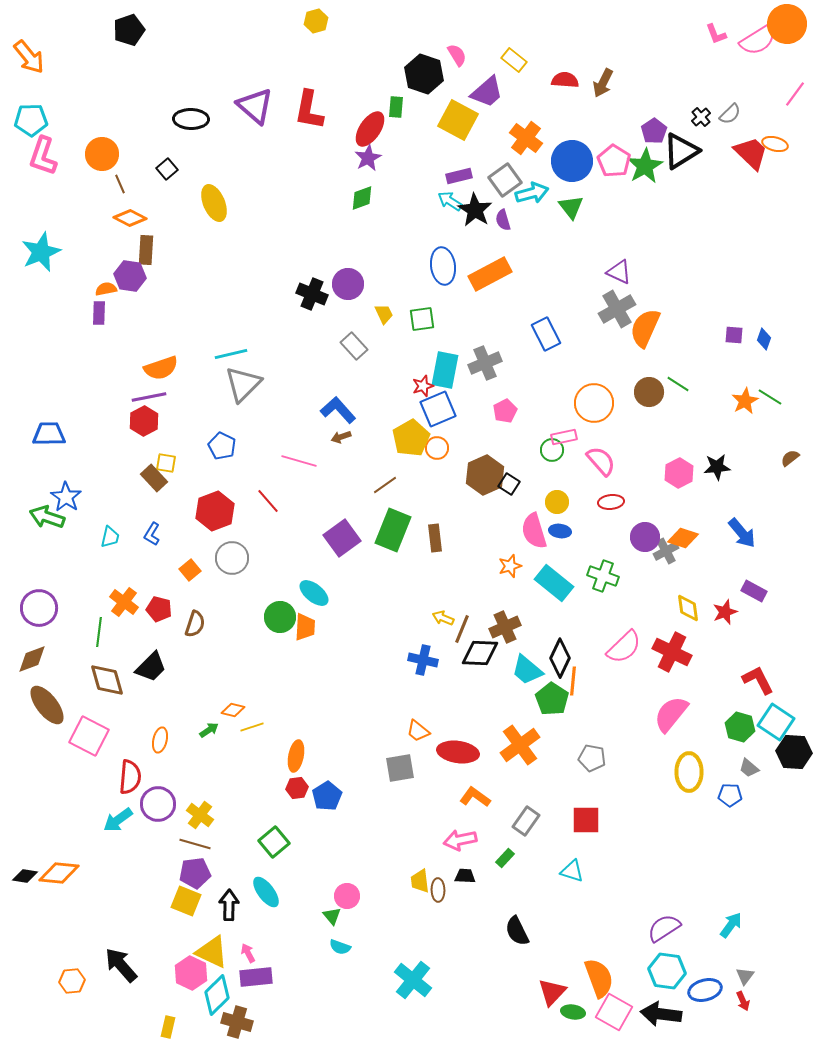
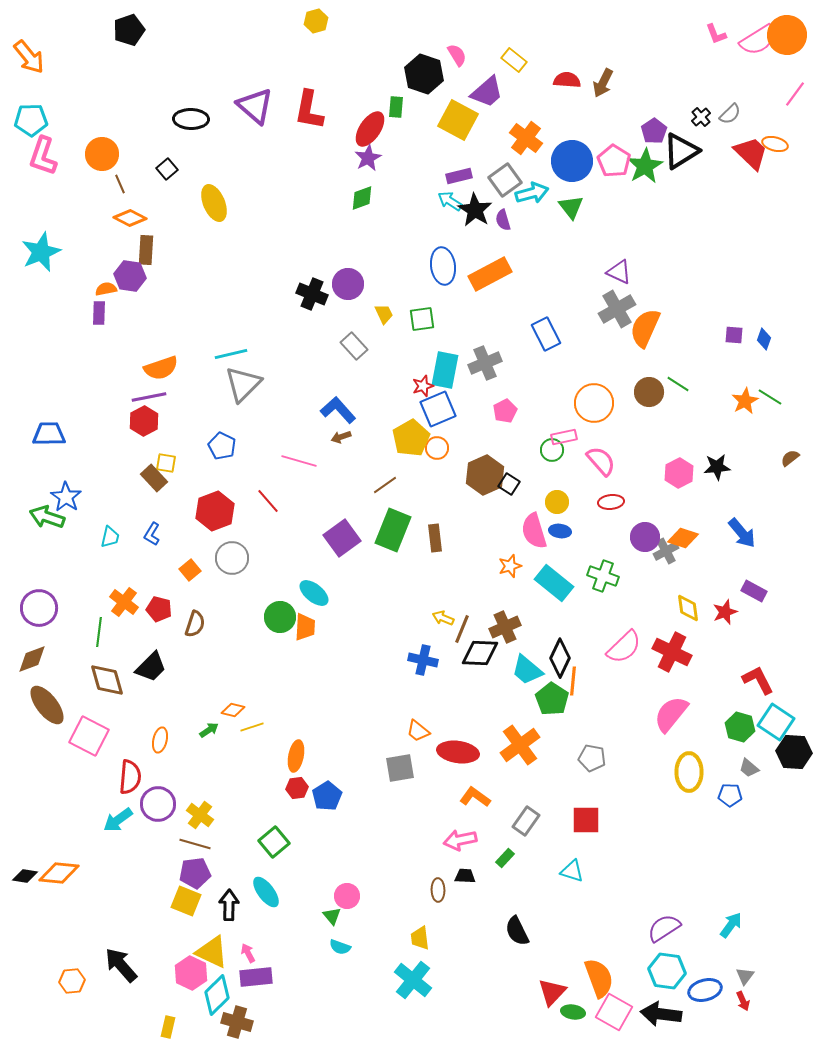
orange circle at (787, 24): moved 11 px down
red semicircle at (565, 80): moved 2 px right
yellow trapezoid at (420, 881): moved 57 px down
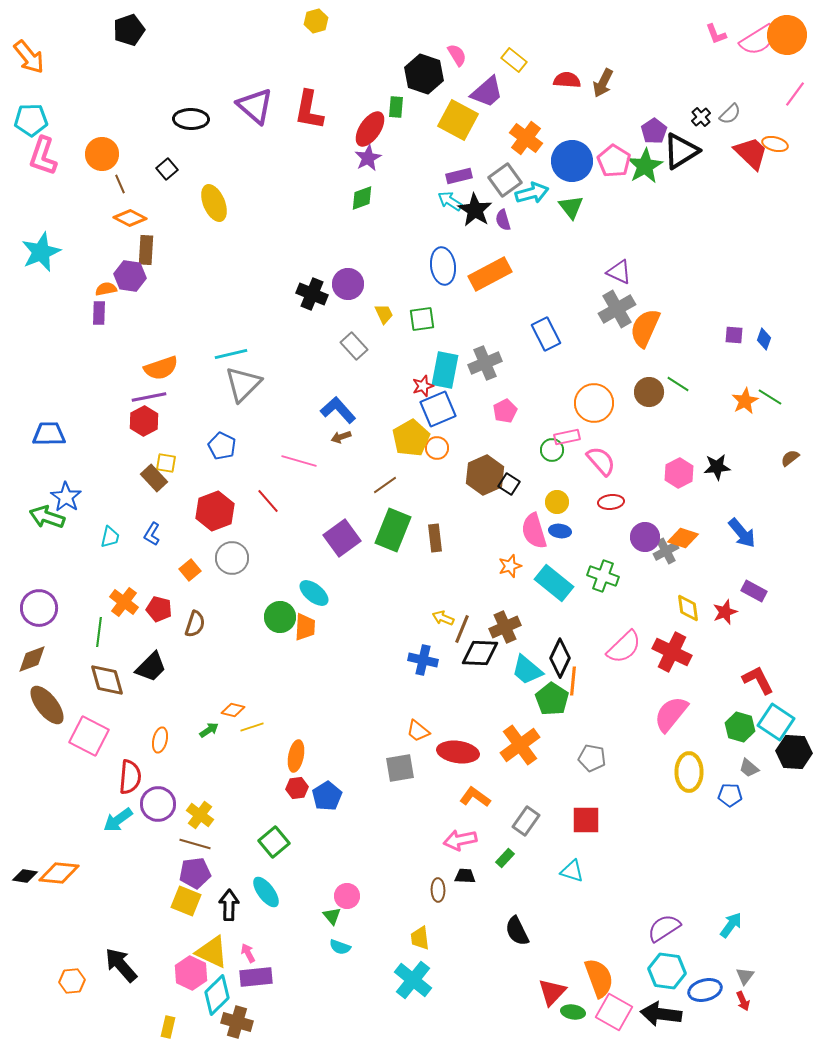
pink rectangle at (564, 437): moved 3 px right
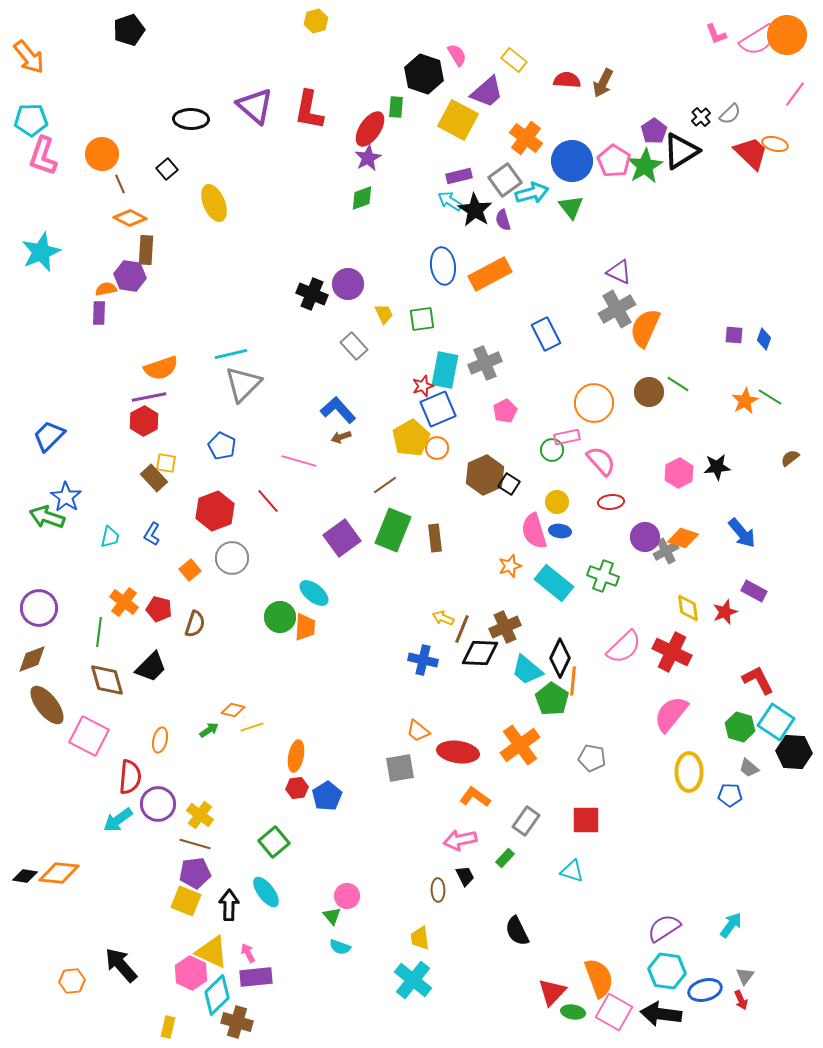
blue trapezoid at (49, 434): moved 2 px down; rotated 44 degrees counterclockwise
black trapezoid at (465, 876): rotated 60 degrees clockwise
red arrow at (743, 1001): moved 2 px left, 1 px up
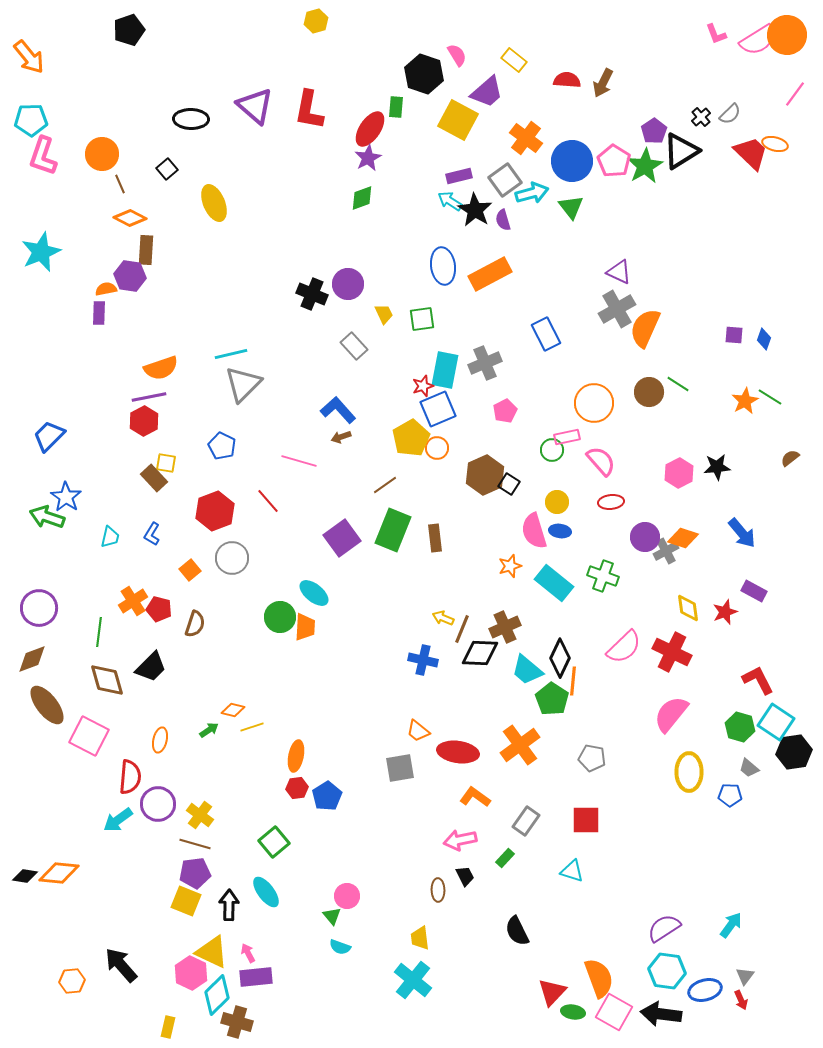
orange cross at (124, 602): moved 9 px right, 1 px up; rotated 20 degrees clockwise
black hexagon at (794, 752): rotated 12 degrees counterclockwise
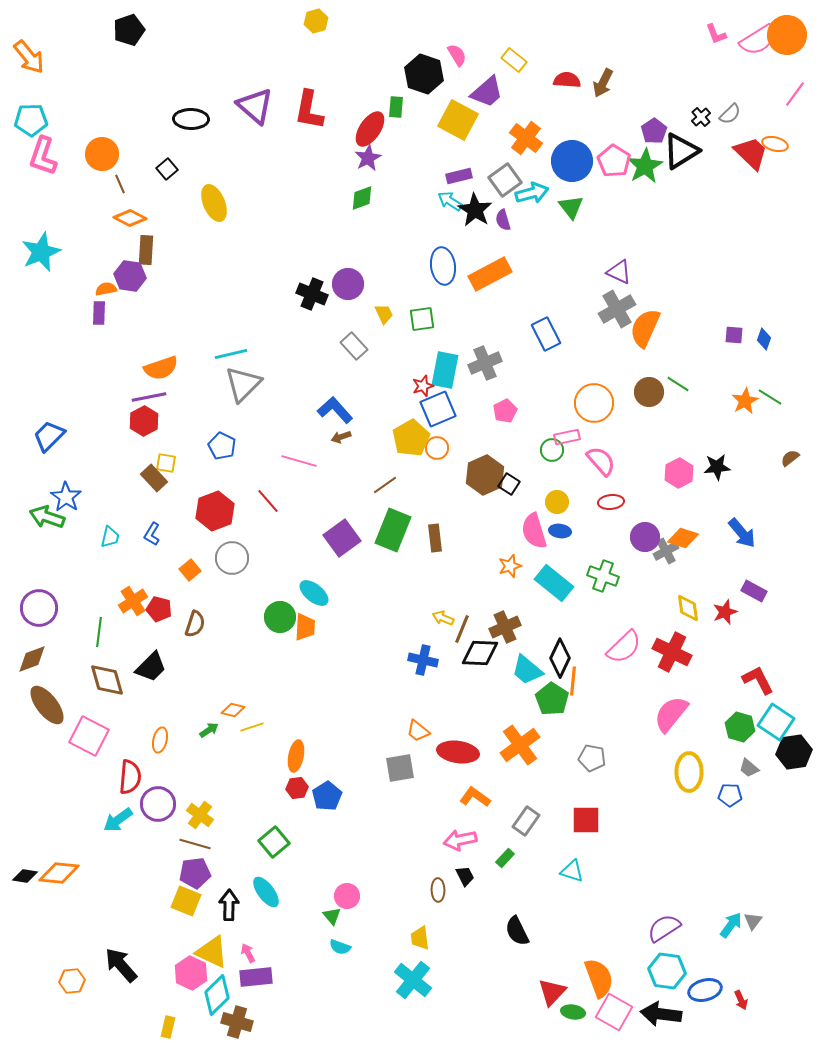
blue L-shape at (338, 410): moved 3 px left
gray triangle at (745, 976): moved 8 px right, 55 px up
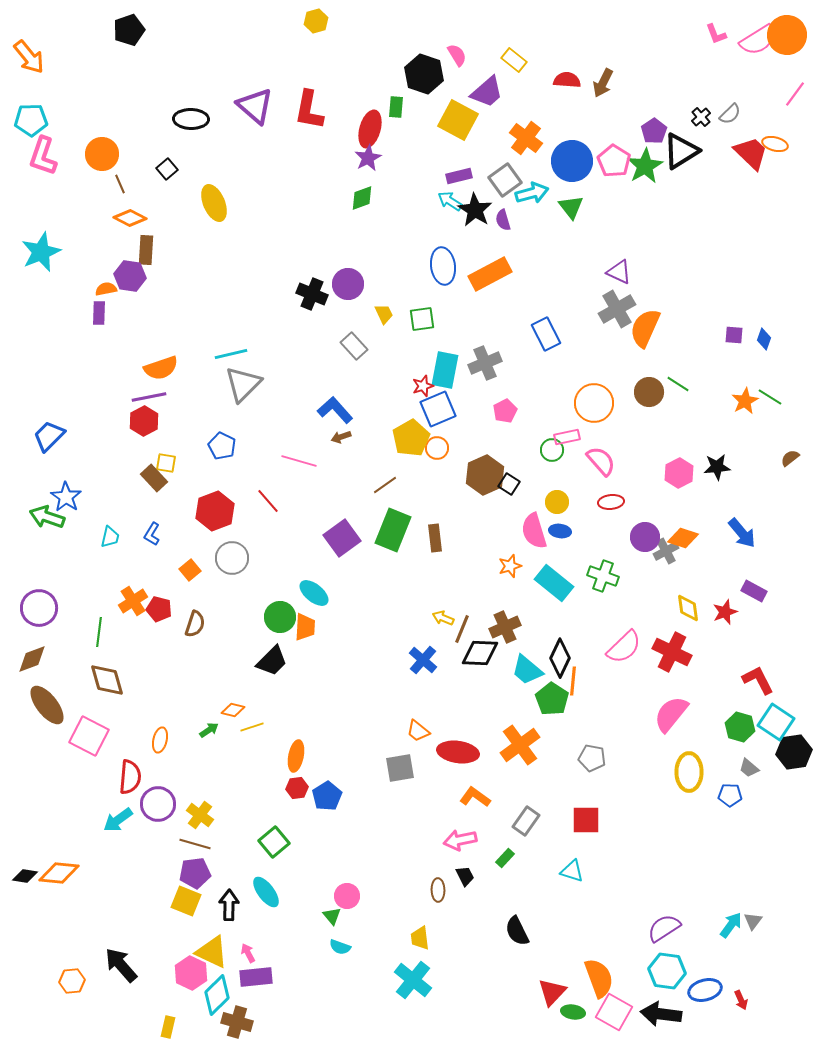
red ellipse at (370, 129): rotated 18 degrees counterclockwise
blue cross at (423, 660): rotated 28 degrees clockwise
black trapezoid at (151, 667): moved 121 px right, 6 px up
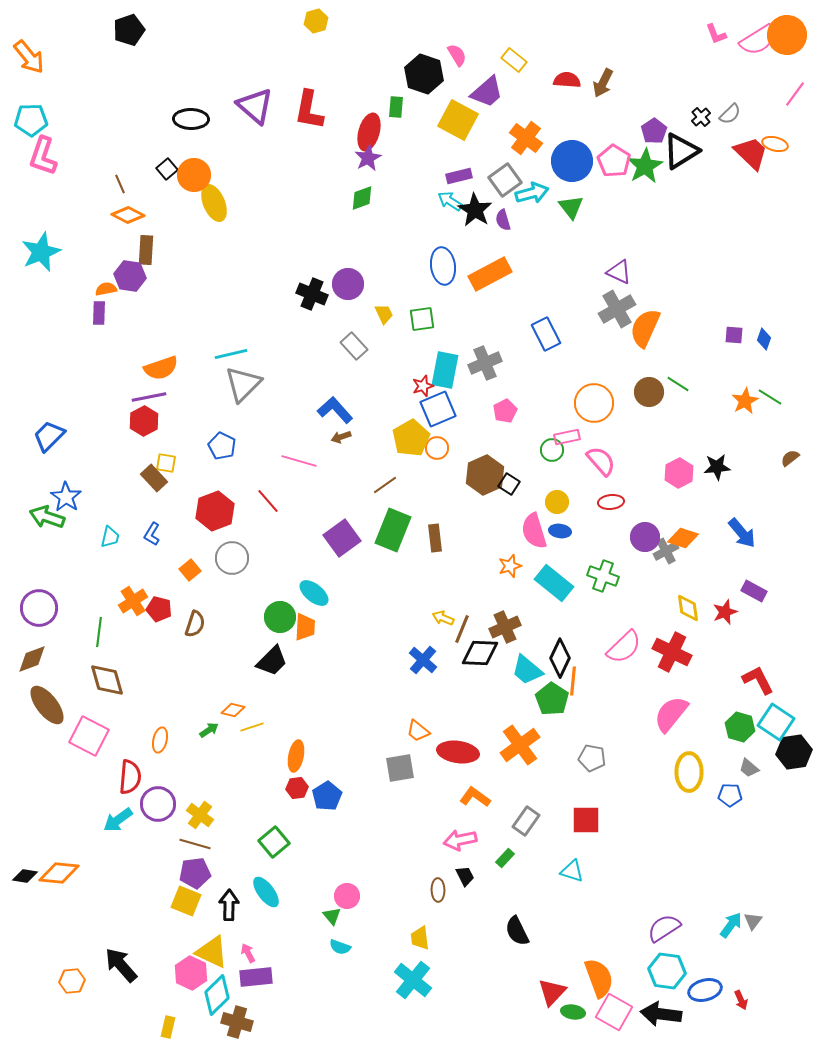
red ellipse at (370, 129): moved 1 px left, 3 px down
orange circle at (102, 154): moved 92 px right, 21 px down
orange diamond at (130, 218): moved 2 px left, 3 px up
